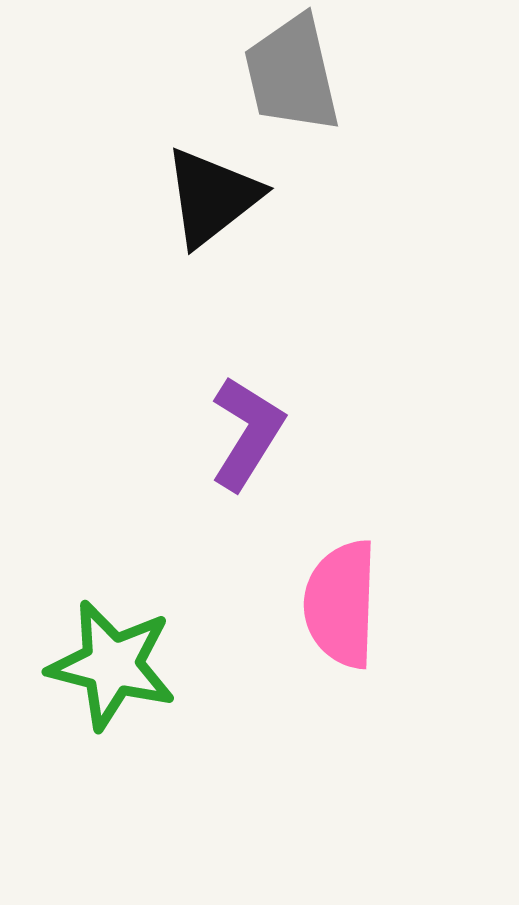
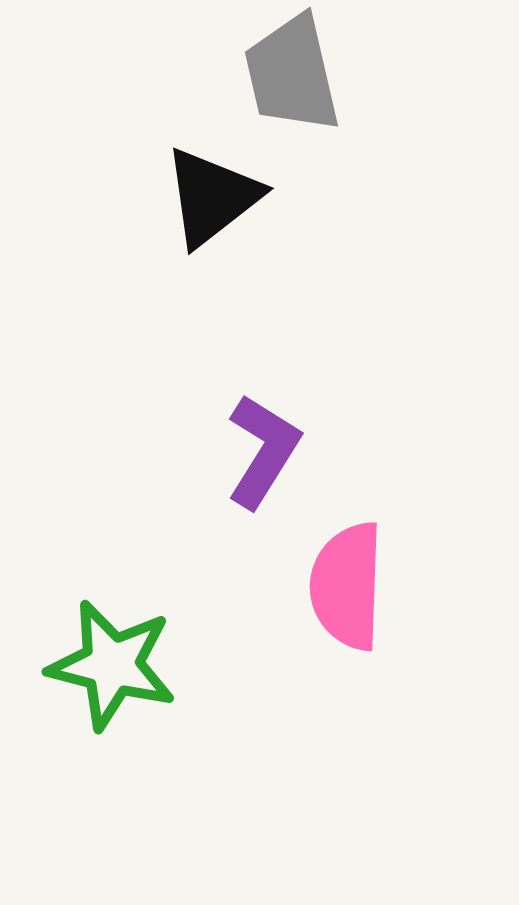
purple L-shape: moved 16 px right, 18 px down
pink semicircle: moved 6 px right, 18 px up
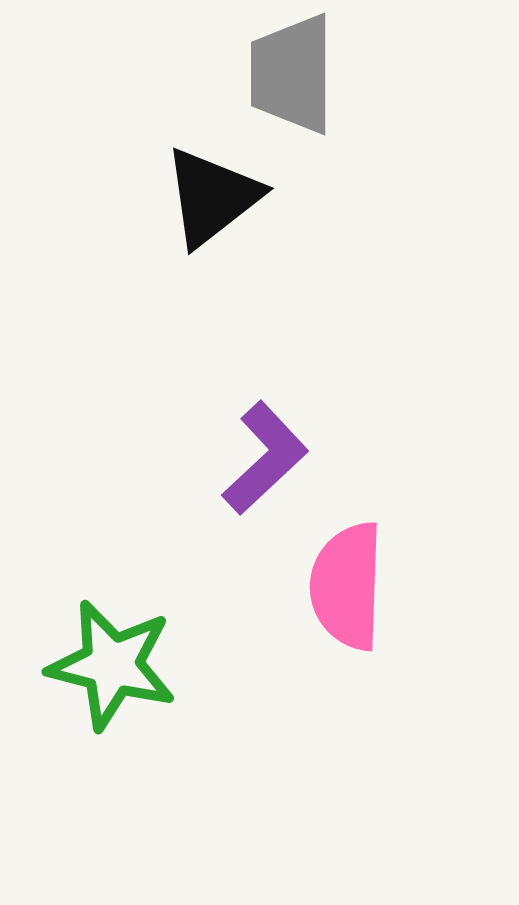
gray trapezoid: rotated 13 degrees clockwise
purple L-shape: moved 2 px right, 7 px down; rotated 15 degrees clockwise
